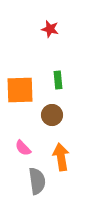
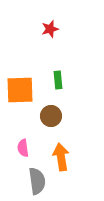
red star: rotated 30 degrees counterclockwise
brown circle: moved 1 px left, 1 px down
pink semicircle: rotated 36 degrees clockwise
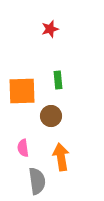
orange square: moved 2 px right, 1 px down
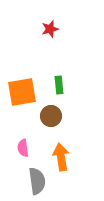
green rectangle: moved 1 px right, 5 px down
orange square: moved 1 px down; rotated 8 degrees counterclockwise
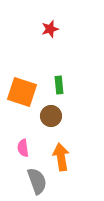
orange square: rotated 28 degrees clockwise
gray semicircle: rotated 12 degrees counterclockwise
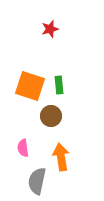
orange square: moved 8 px right, 6 px up
gray semicircle: rotated 148 degrees counterclockwise
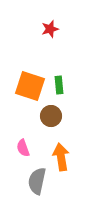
pink semicircle: rotated 12 degrees counterclockwise
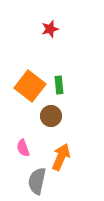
orange square: rotated 20 degrees clockwise
orange arrow: rotated 32 degrees clockwise
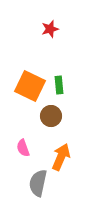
orange square: rotated 12 degrees counterclockwise
gray semicircle: moved 1 px right, 2 px down
